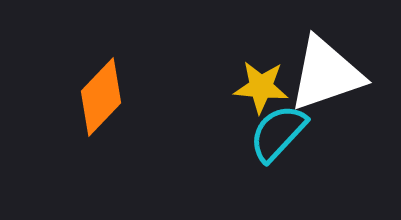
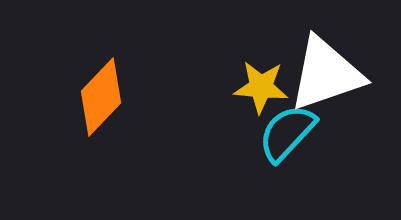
cyan semicircle: moved 9 px right
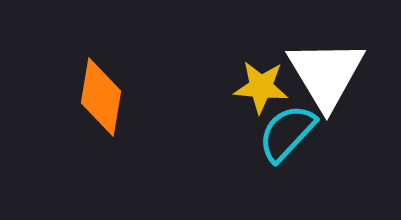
white triangle: rotated 42 degrees counterclockwise
orange diamond: rotated 34 degrees counterclockwise
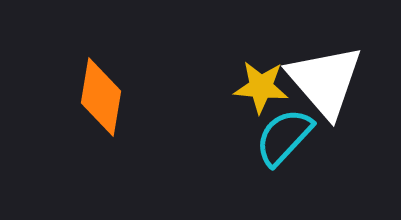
white triangle: moved 1 px left, 7 px down; rotated 10 degrees counterclockwise
cyan semicircle: moved 3 px left, 4 px down
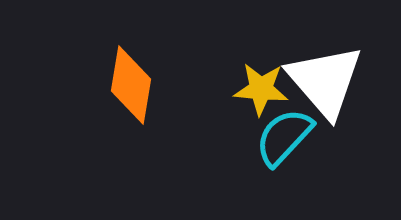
yellow star: moved 2 px down
orange diamond: moved 30 px right, 12 px up
